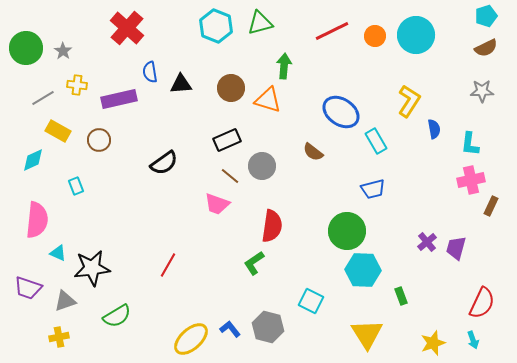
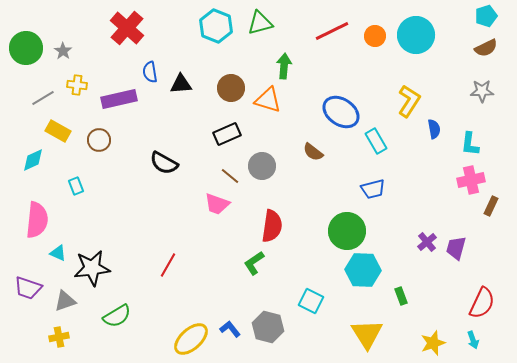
black rectangle at (227, 140): moved 6 px up
black semicircle at (164, 163): rotated 64 degrees clockwise
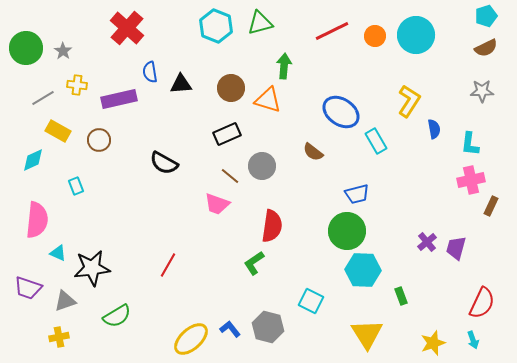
blue trapezoid at (373, 189): moved 16 px left, 5 px down
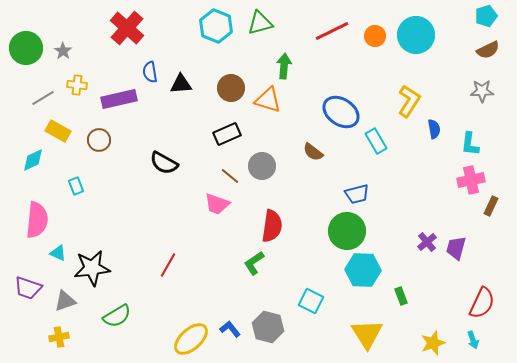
brown semicircle at (486, 48): moved 2 px right, 2 px down
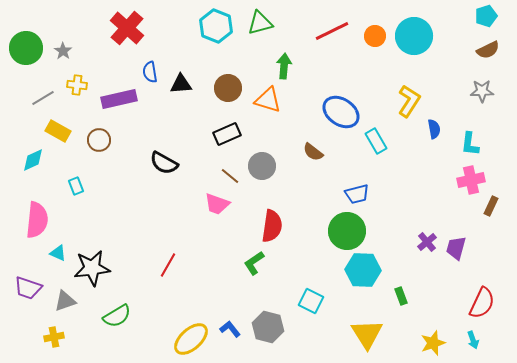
cyan circle at (416, 35): moved 2 px left, 1 px down
brown circle at (231, 88): moved 3 px left
yellow cross at (59, 337): moved 5 px left
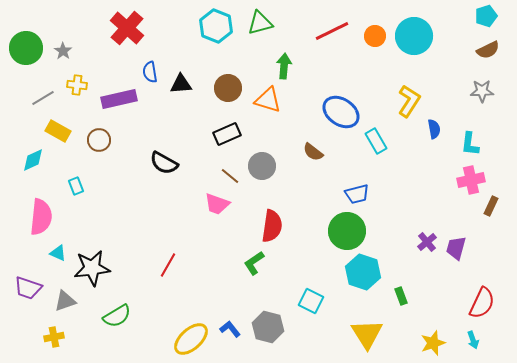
pink semicircle at (37, 220): moved 4 px right, 3 px up
cyan hexagon at (363, 270): moved 2 px down; rotated 16 degrees clockwise
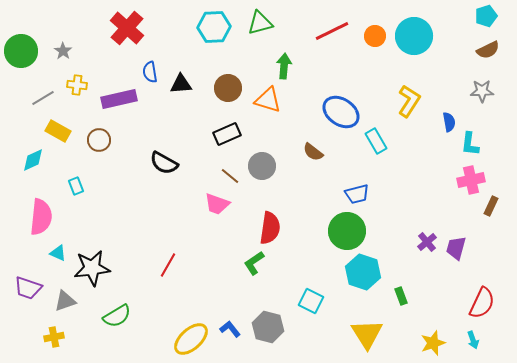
cyan hexagon at (216, 26): moved 2 px left, 1 px down; rotated 24 degrees counterclockwise
green circle at (26, 48): moved 5 px left, 3 px down
blue semicircle at (434, 129): moved 15 px right, 7 px up
red semicircle at (272, 226): moved 2 px left, 2 px down
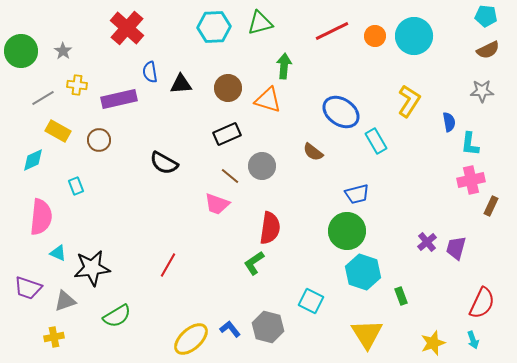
cyan pentagon at (486, 16): rotated 25 degrees clockwise
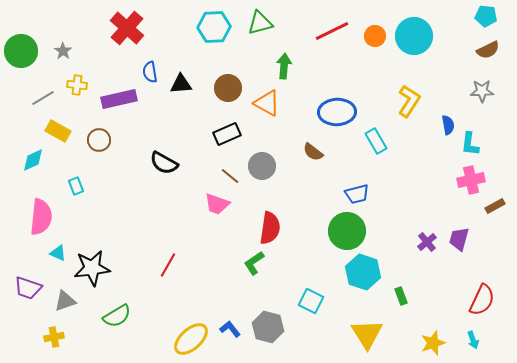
orange triangle at (268, 100): moved 1 px left, 3 px down; rotated 12 degrees clockwise
blue ellipse at (341, 112): moved 4 px left; rotated 36 degrees counterclockwise
blue semicircle at (449, 122): moved 1 px left, 3 px down
brown rectangle at (491, 206): moved 4 px right; rotated 36 degrees clockwise
purple trapezoid at (456, 248): moved 3 px right, 9 px up
red semicircle at (482, 303): moved 3 px up
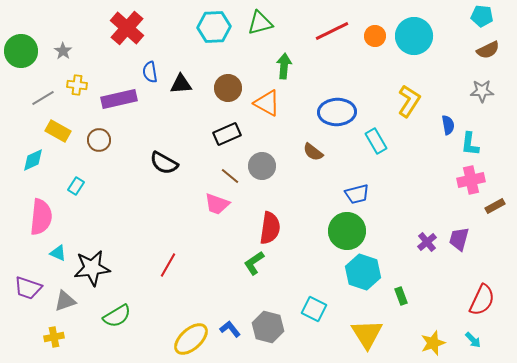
cyan pentagon at (486, 16): moved 4 px left
cyan rectangle at (76, 186): rotated 54 degrees clockwise
cyan square at (311, 301): moved 3 px right, 8 px down
cyan arrow at (473, 340): rotated 24 degrees counterclockwise
